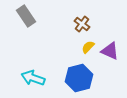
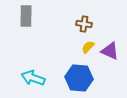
gray rectangle: rotated 35 degrees clockwise
brown cross: moved 2 px right; rotated 28 degrees counterclockwise
blue hexagon: rotated 20 degrees clockwise
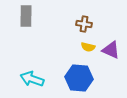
yellow semicircle: rotated 120 degrees counterclockwise
purple triangle: moved 1 px right, 1 px up
cyan arrow: moved 1 px left, 1 px down
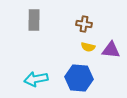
gray rectangle: moved 8 px right, 4 px down
purple triangle: rotated 18 degrees counterclockwise
cyan arrow: moved 4 px right; rotated 30 degrees counterclockwise
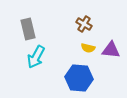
gray rectangle: moved 6 px left, 9 px down; rotated 15 degrees counterclockwise
brown cross: rotated 21 degrees clockwise
yellow semicircle: moved 1 px down
cyan arrow: moved 22 px up; rotated 50 degrees counterclockwise
